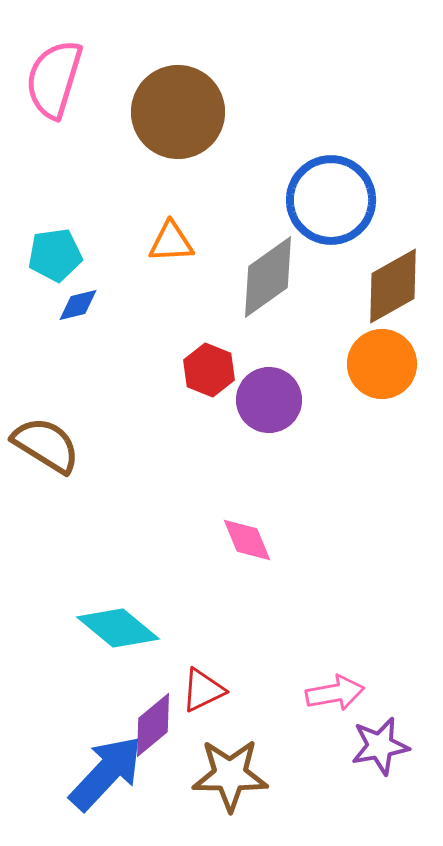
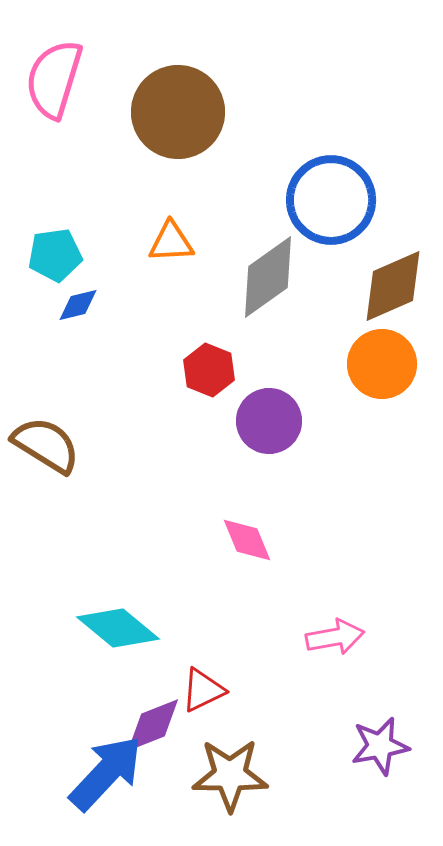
brown diamond: rotated 6 degrees clockwise
purple circle: moved 21 px down
pink arrow: moved 56 px up
purple diamond: rotated 18 degrees clockwise
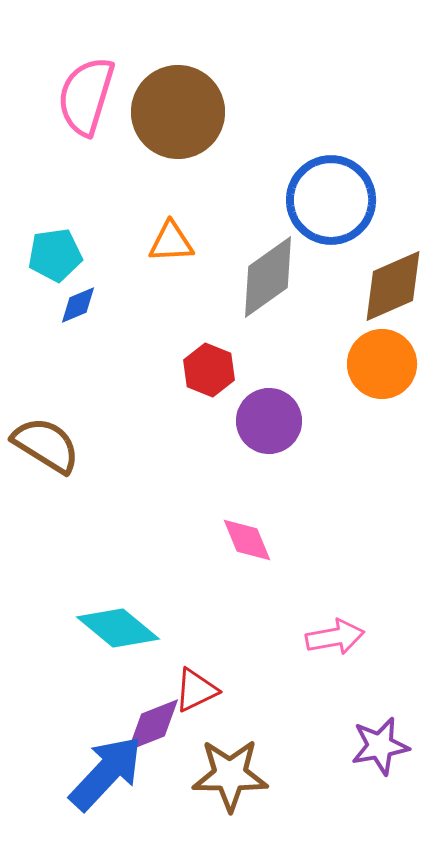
pink semicircle: moved 32 px right, 17 px down
blue diamond: rotated 9 degrees counterclockwise
red triangle: moved 7 px left
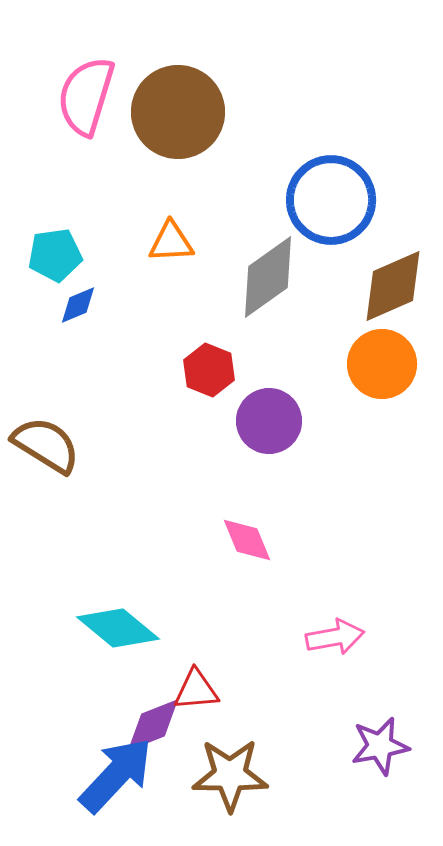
red triangle: rotated 21 degrees clockwise
blue arrow: moved 10 px right, 2 px down
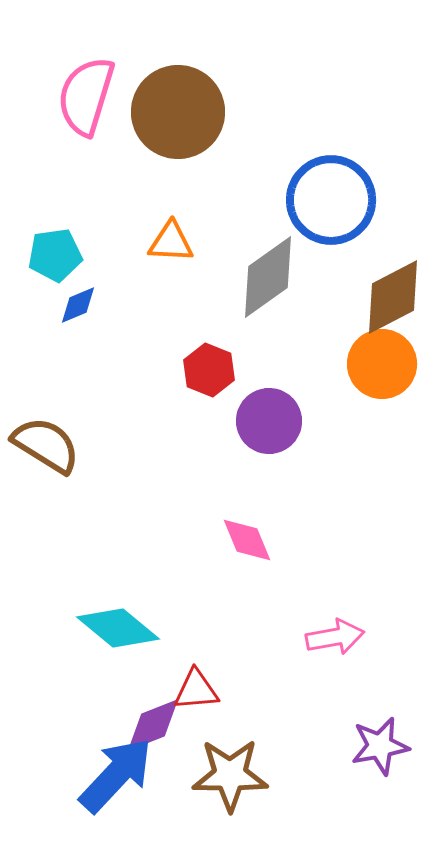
orange triangle: rotated 6 degrees clockwise
brown diamond: moved 11 px down; rotated 4 degrees counterclockwise
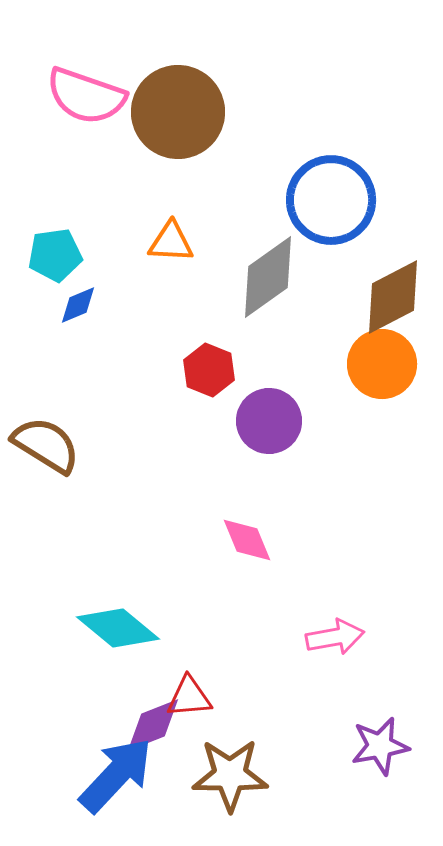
pink semicircle: rotated 88 degrees counterclockwise
red triangle: moved 7 px left, 7 px down
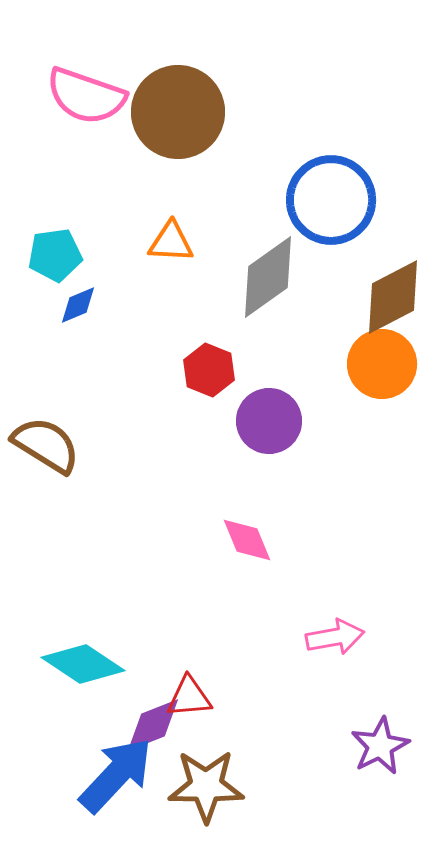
cyan diamond: moved 35 px left, 36 px down; rotated 6 degrees counterclockwise
purple star: rotated 16 degrees counterclockwise
brown star: moved 24 px left, 11 px down
